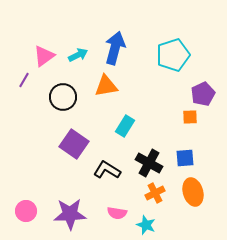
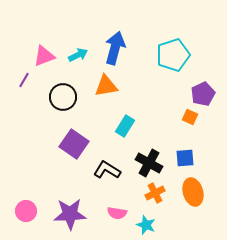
pink triangle: rotated 15 degrees clockwise
orange square: rotated 28 degrees clockwise
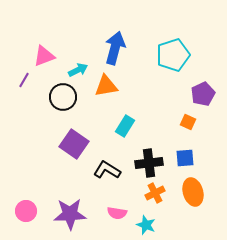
cyan arrow: moved 15 px down
orange square: moved 2 px left, 5 px down
black cross: rotated 36 degrees counterclockwise
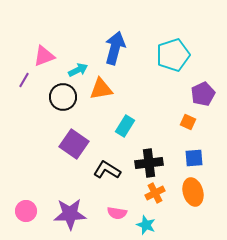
orange triangle: moved 5 px left, 3 px down
blue square: moved 9 px right
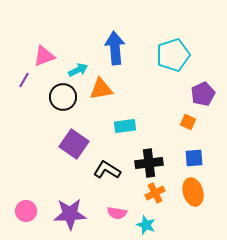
blue arrow: rotated 20 degrees counterclockwise
cyan rectangle: rotated 50 degrees clockwise
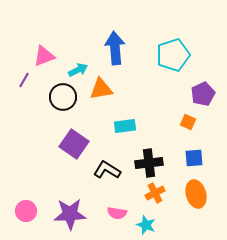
orange ellipse: moved 3 px right, 2 px down
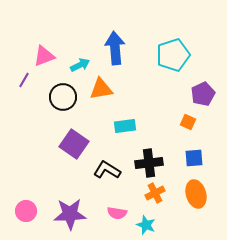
cyan arrow: moved 2 px right, 5 px up
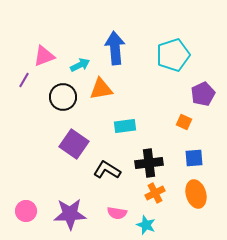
orange square: moved 4 px left
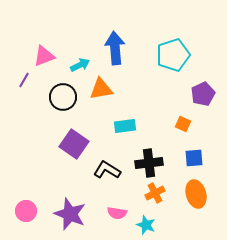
orange square: moved 1 px left, 2 px down
purple star: rotated 24 degrees clockwise
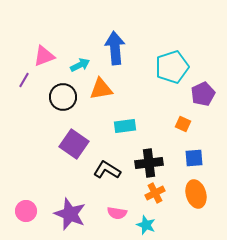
cyan pentagon: moved 1 px left, 12 px down
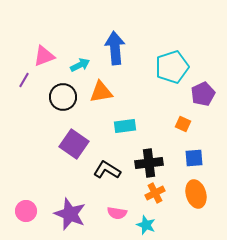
orange triangle: moved 3 px down
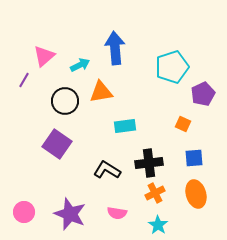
pink triangle: rotated 20 degrees counterclockwise
black circle: moved 2 px right, 4 px down
purple square: moved 17 px left
pink circle: moved 2 px left, 1 px down
cyan star: moved 12 px right; rotated 12 degrees clockwise
